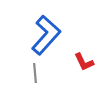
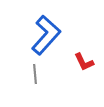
gray line: moved 1 px down
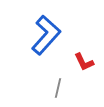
gray line: moved 23 px right, 14 px down; rotated 18 degrees clockwise
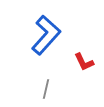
gray line: moved 12 px left, 1 px down
